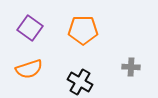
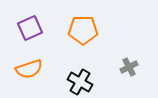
purple square: rotated 30 degrees clockwise
gray cross: moved 2 px left; rotated 30 degrees counterclockwise
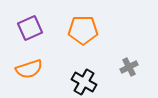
black cross: moved 4 px right
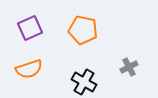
orange pentagon: rotated 12 degrees clockwise
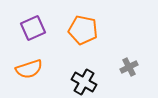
purple square: moved 3 px right
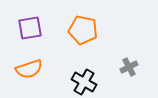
purple square: moved 3 px left; rotated 15 degrees clockwise
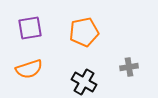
orange pentagon: moved 1 px right, 2 px down; rotated 24 degrees counterclockwise
gray cross: rotated 18 degrees clockwise
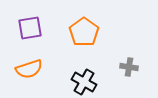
orange pentagon: rotated 24 degrees counterclockwise
gray cross: rotated 18 degrees clockwise
